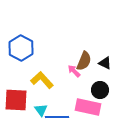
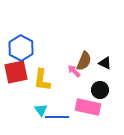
yellow L-shape: rotated 130 degrees counterclockwise
red square: moved 28 px up; rotated 15 degrees counterclockwise
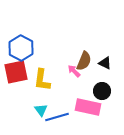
black circle: moved 2 px right, 1 px down
blue line: rotated 15 degrees counterclockwise
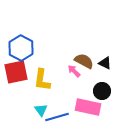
brown semicircle: rotated 84 degrees counterclockwise
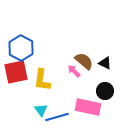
brown semicircle: rotated 12 degrees clockwise
black circle: moved 3 px right
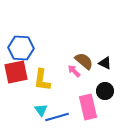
blue hexagon: rotated 25 degrees counterclockwise
pink rectangle: rotated 65 degrees clockwise
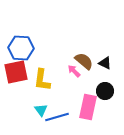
pink rectangle: rotated 25 degrees clockwise
